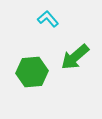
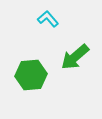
green hexagon: moved 1 px left, 3 px down
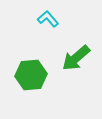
green arrow: moved 1 px right, 1 px down
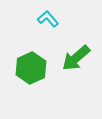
green hexagon: moved 7 px up; rotated 20 degrees counterclockwise
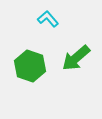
green hexagon: moved 1 px left, 2 px up; rotated 16 degrees counterclockwise
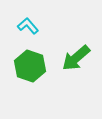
cyan L-shape: moved 20 px left, 7 px down
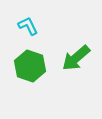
cyan L-shape: rotated 15 degrees clockwise
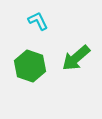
cyan L-shape: moved 10 px right, 5 px up
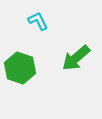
green hexagon: moved 10 px left, 2 px down
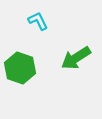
green arrow: rotated 8 degrees clockwise
